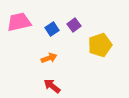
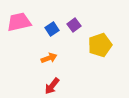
red arrow: rotated 90 degrees counterclockwise
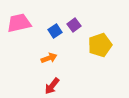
pink trapezoid: moved 1 px down
blue square: moved 3 px right, 2 px down
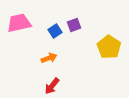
purple square: rotated 16 degrees clockwise
yellow pentagon: moved 9 px right, 2 px down; rotated 20 degrees counterclockwise
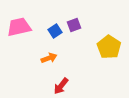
pink trapezoid: moved 4 px down
red arrow: moved 9 px right
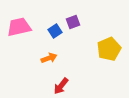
purple square: moved 1 px left, 3 px up
yellow pentagon: moved 2 px down; rotated 15 degrees clockwise
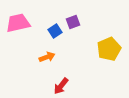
pink trapezoid: moved 1 px left, 4 px up
orange arrow: moved 2 px left, 1 px up
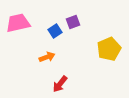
red arrow: moved 1 px left, 2 px up
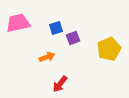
purple square: moved 16 px down
blue square: moved 1 px right, 3 px up; rotated 16 degrees clockwise
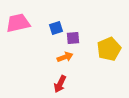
purple square: rotated 16 degrees clockwise
orange arrow: moved 18 px right
red arrow: rotated 12 degrees counterclockwise
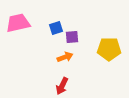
purple square: moved 1 px left, 1 px up
yellow pentagon: rotated 25 degrees clockwise
red arrow: moved 2 px right, 2 px down
